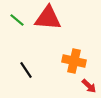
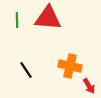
green line: rotated 49 degrees clockwise
orange cross: moved 4 px left, 5 px down
red arrow: rotated 14 degrees clockwise
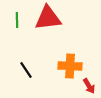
red triangle: rotated 12 degrees counterclockwise
orange cross: rotated 10 degrees counterclockwise
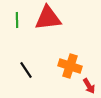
orange cross: rotated 15 degrees clockwise
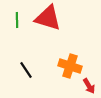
red triangle: rotated 24 degrees clockwise
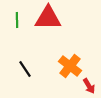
red triangle: rotated 16 degrees counterclockwise
orange cross: rotated 20 degrees clockwise
black line: moved 1 px left, 1 px up
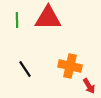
orange cross: rotated 25 degrees counterclockwise
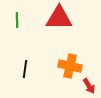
red triangle: moved 11 px right
black line: rotated 42 degrees clockwise
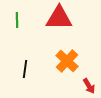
orange cross: moved 3 px left, 5 px up; rotated 30 degrees clockwise
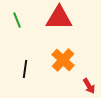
green line: rotated 21 degrees counterclockwise
orange cross: moved 4 px left, 1 px up
